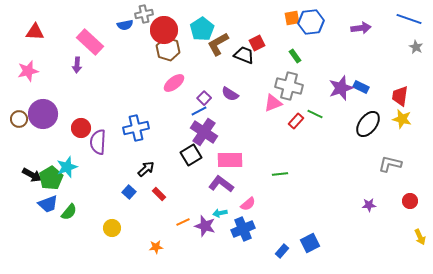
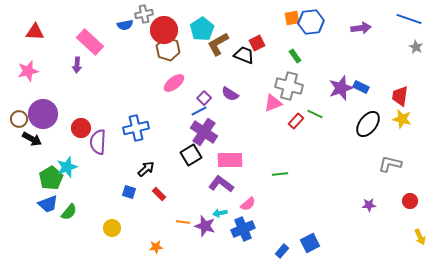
black arrow at (32, 175): moved 36 px up
blue square at (129, 192): rotated 24 degrees counterclockwise
orange line at (183, 222): rotated 32 degrees clockwise
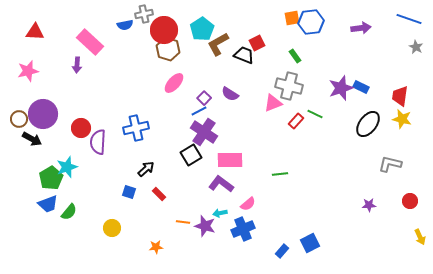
pink ellipse at (174, 83): rotated 10 degrees counterclockwise
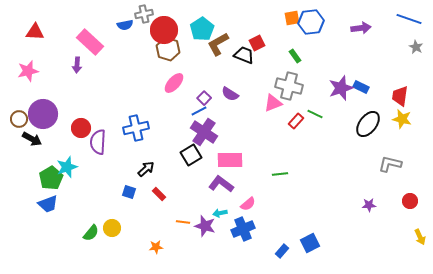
green semicircle at (69, 212): moved 22 px right, 21 px down
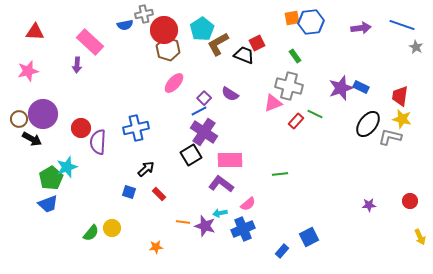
blue line at (409, 19): moved 7 px left, 6 px down
gray L-shape at (390, 164): moved 27 px up
blue square at (310, 243): moved 1 px left, 6 px up
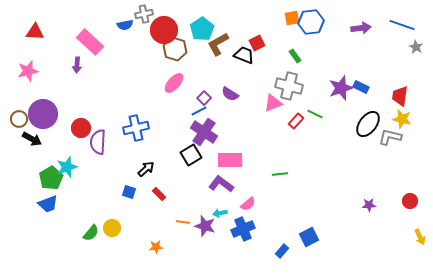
brown hexagon at (168, 49): moved 7 px right
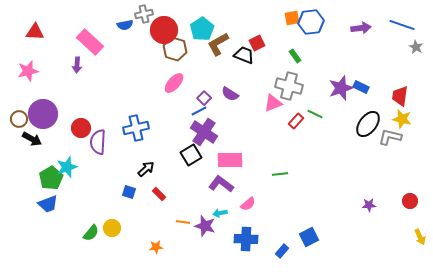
blue cross at (243, 229): moved 3 px right, 10 px down; rotated 25 degrees clockwise
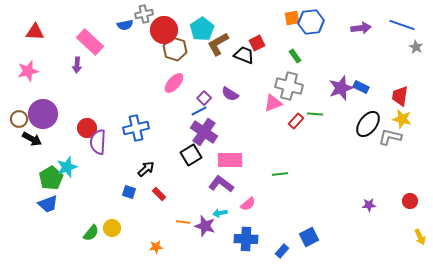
green line at (315, 114): rotated 21 degrees counterclockwise
red circle at (81, 128): moved 6 px right
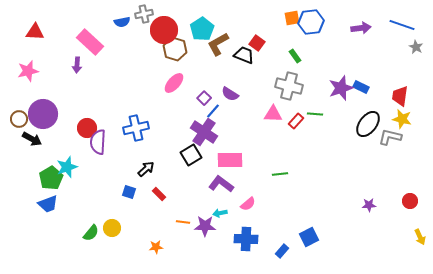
blue semicircle at (125, 25): moved 3 px left, 3 px up
red square at (257, 43): rotated 28 degrees counterclockwise
pink triangle at (273, 103): moved 11 px down; rotated 24 degrees clockwise
blue line at (199, 111): moved 14 px right; rotated 21 degrees counterclockwise
purple star at (205, 226): rotated 15 degrees counterclockwise
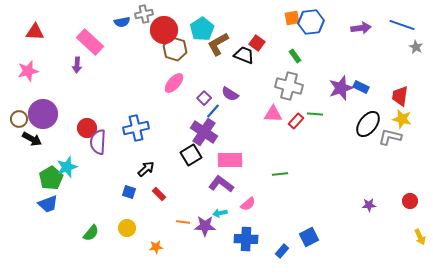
yellow circle at (112, 228): moved 15 px right
